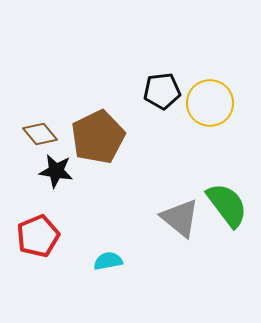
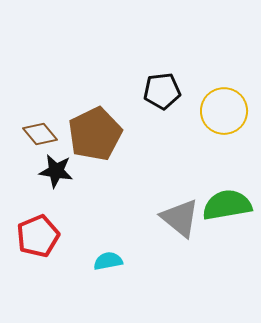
yellow circle: moved 14 px right, 8 px down
brown pentagon: moved 3 px left, 3 px up
green semicircle: rotated 63 degrees counterclockwise
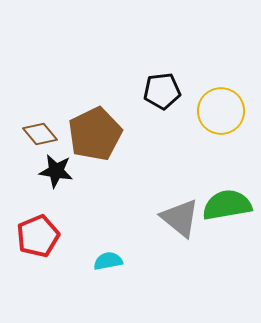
yellow circle: moved 3 px left
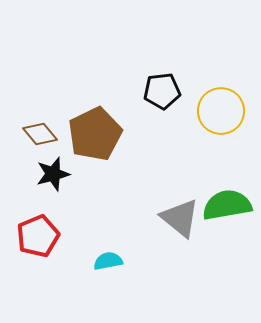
black star: moved 3 px left, 3 px down; rotated 24 degrees counterclockwise
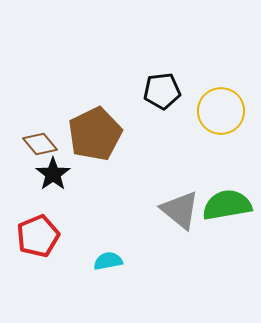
brown diamond: moved 10 px down
black star: rotated 20 degrees counterclockwise
gray triangle: moved 8 px up
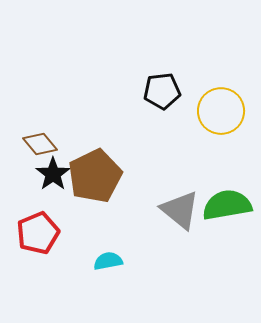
brown pentagon: moved 42 px down
red pentagon: moved 3 px up
